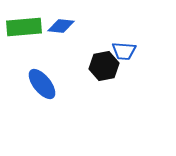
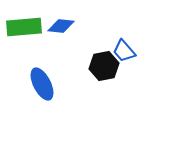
blue trapezoid: rotated 45 degrees clockwise
blue ellipse: rotated 12 degrees clockwise
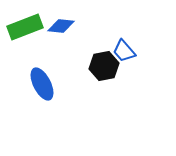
green rectangle: moved 1 px right; rotated 16 degrees counterclockwise
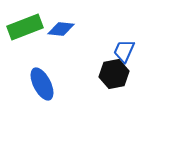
blue diamond: moved 3 px down
blue trapezoid: rotated 65 degrees clockwise
black hexagon: moved 10 px right, 8 px down
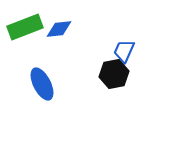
blue diamond: moved 2 px left; rotated 12 degrees counterclockwise
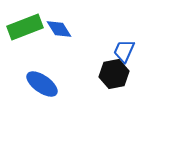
blue diamond: rotated 64 degrees clockwise
blue ellipse: rotated 28 degrees counterclockwise
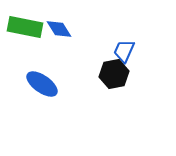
green rectangle: rotated 32 degrees clockwise
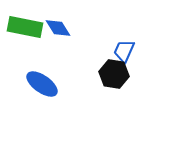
blue diamond: moved 1 px left, 1 px up
black hexagon: rotated 20 degrees clockwise
